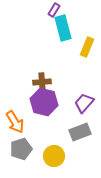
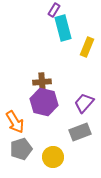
yellow circle: moved 1 px left, 1 px down
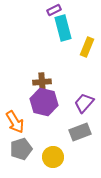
purple rectangle: rotated 32 degrees clockwise
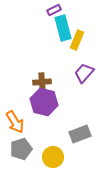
yellow rectangle: moved 10 px left, 7 px up
purple trapezoid: moved 30 px up
gray rectangle: moved 2 px down
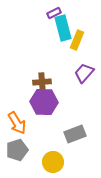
purple rectangle: moved 3 px down
purple hexagon: rotated 12 degrees counterclockwise
orange arrow: moved 2 px right, 1 px down
gray rectangle: moved 5 px left
gray pentagon: moved 4 px left, 1 px down
yellow circle: moved 5 px down
